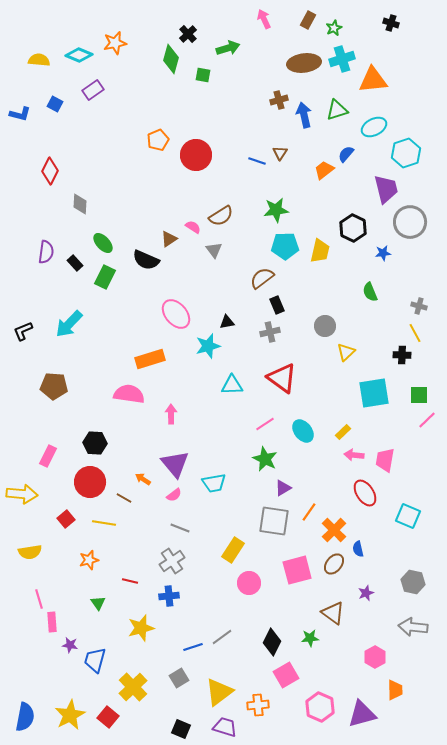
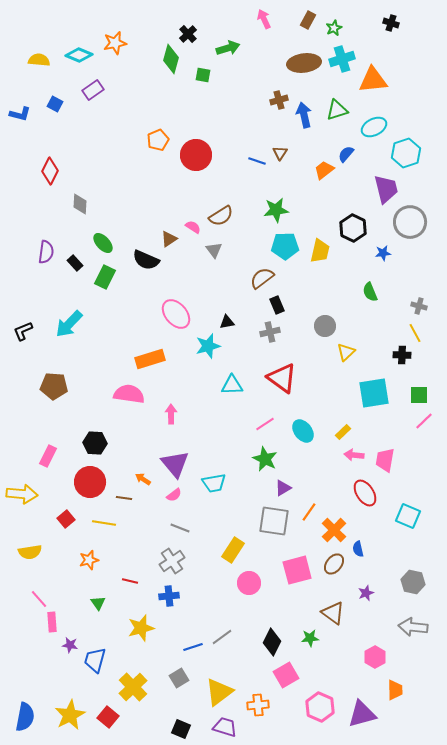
pink line at (427, 420): moved 3 px left, 1 px down
brown line at (124, 498): rotated 21 degrees counterclockwise
pink line at (39, 599): rotated 24 degrees counterclockwise
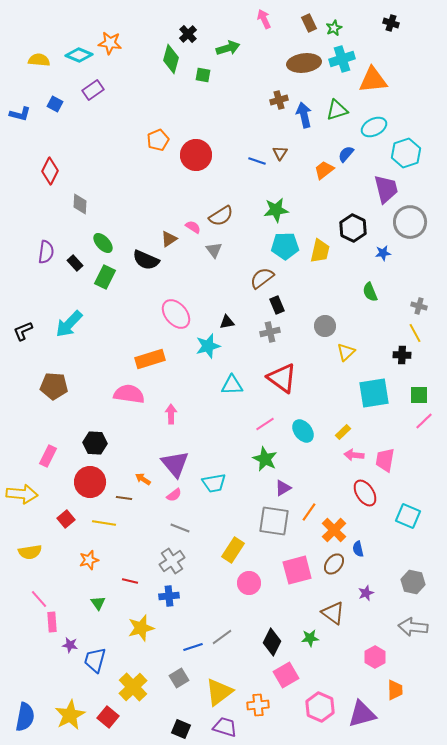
brown rectangle at (308, 20): moved 1 px right, 3 px down; rotated 54 degrees counterclockwise
orange star at (115, 43): moved 5 px left; rotated 20 degrees clockwise
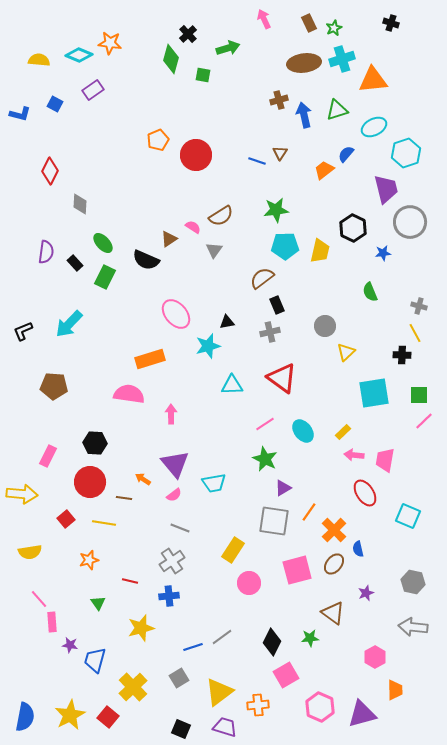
gray triangle at (214, 250): rotated 12 degrees clockwise
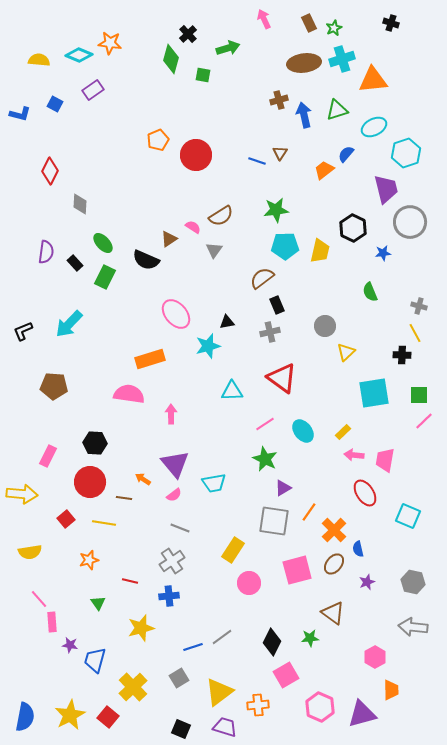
cyan triangle at (232, 385): moved 6 px down
purple star at (366, 593): moved 1 px right, 11 px up
orange trapezoid at (395, 690): moved 4 px left
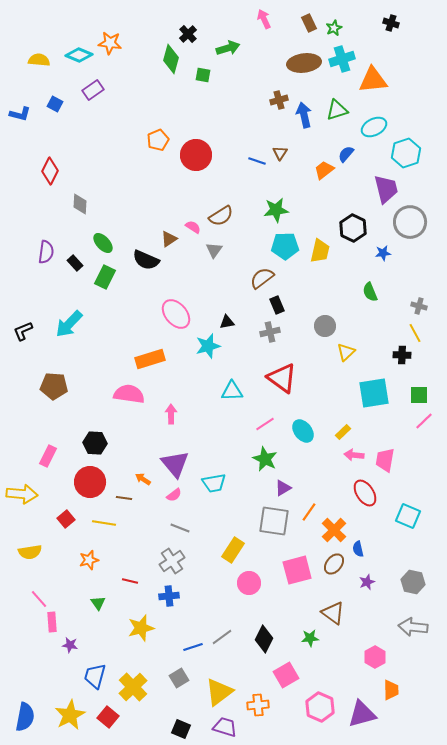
black diamond at (272, 642): moved 8 px left, 3 px up
blue trapezoid at (95, 660): moved 16 px down
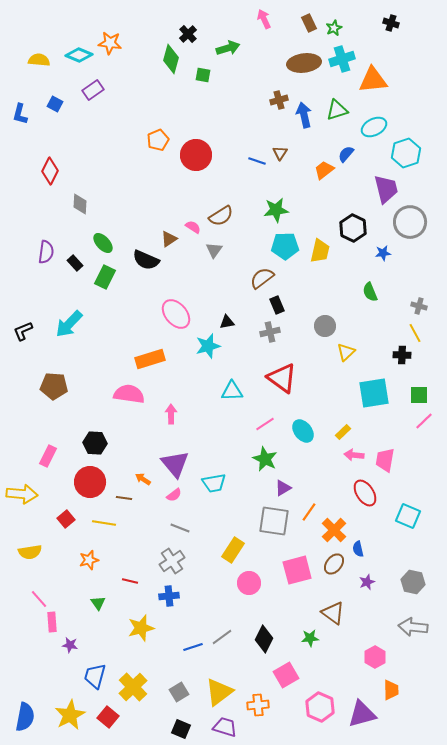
blue L-shape at (20, 114): rotated 90 degrees clockwise
gray square at (179, 678): moved 14 px down
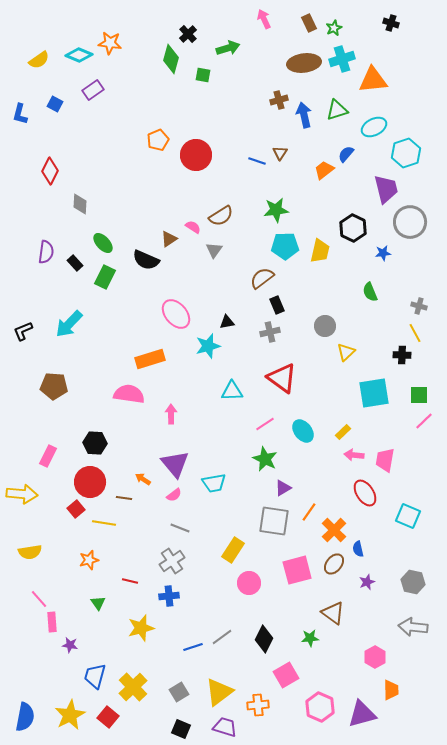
yellow semicircle at (39, 60): rotated 140 degrees clockwise
red square at (66, 519): moved 10 px right, 10 px up
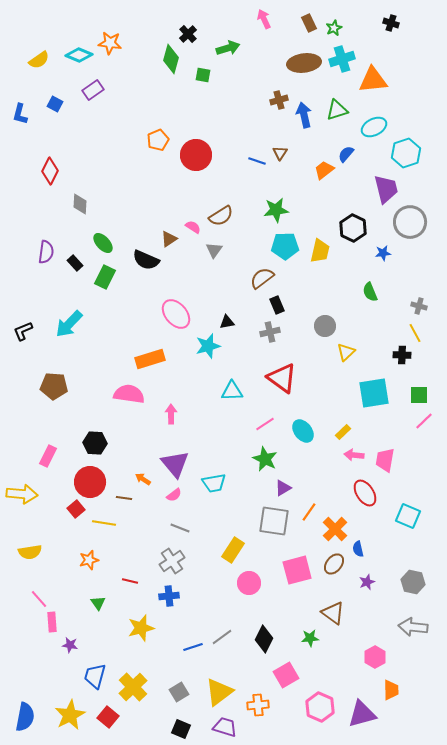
orange cross at (334, 530): moved 1 px right, 1 px up
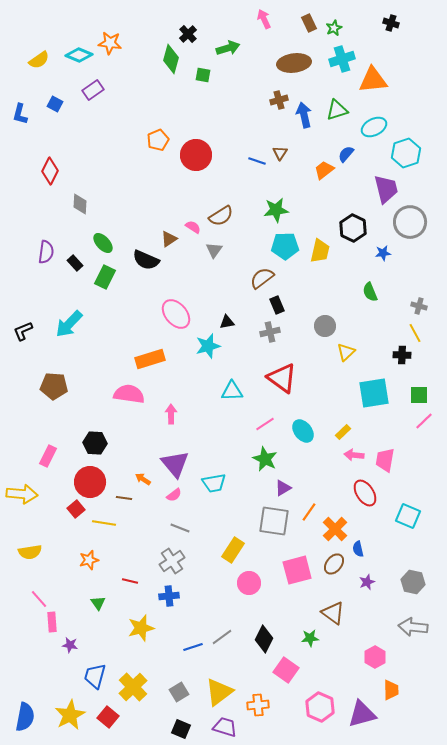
brown ellipse at (304, 63): moved 10 px left
pink square at (286, 675): moved 5 px up; rotated 25 degrees counterclockwise
